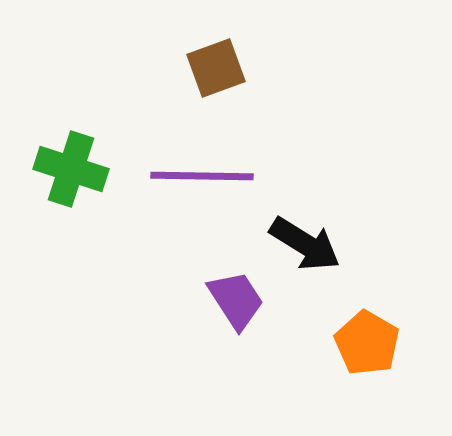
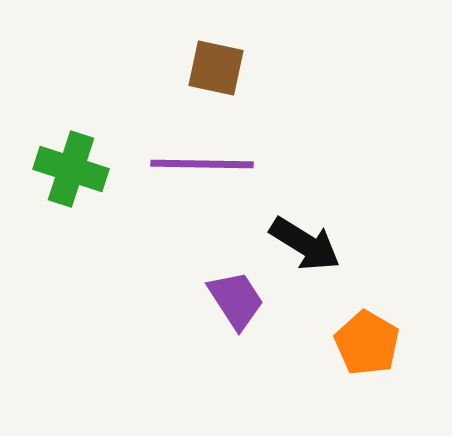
brown square: rotated 32 degrees clockwise
purple line: moved 12 px up
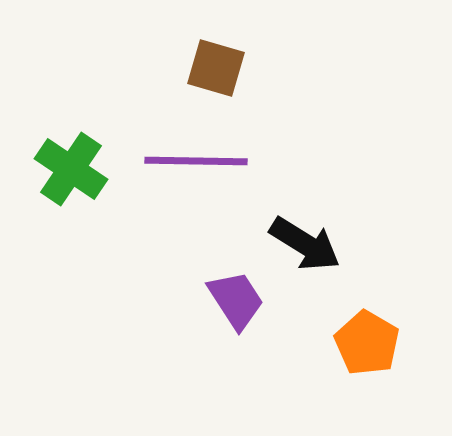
brown square: rotated 4 degrees clockwise
purple line: moved 6 px left, 3 px up
green cross: rotated 16 degrees clockwise
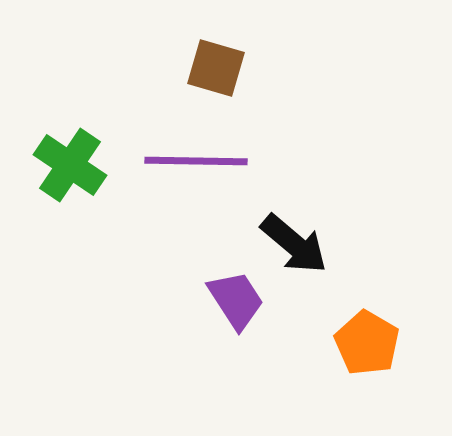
green cross: moved 1 px left, 4 px up
black arrow: moved 11 px left; rotated 8 degrees clockwise
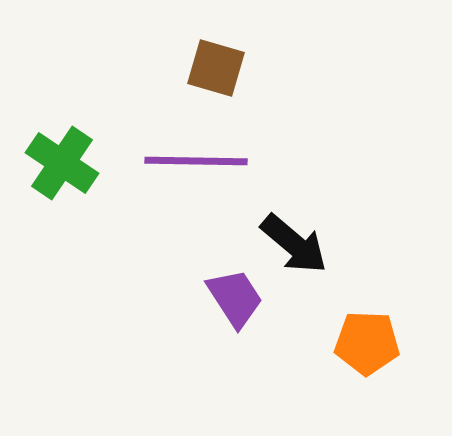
green cross: moved 8 px left, 2 px up
purple trapezoid: moved 1 px left, 2 px up
orange pentagon: rotated 28 degrees counterclockwise
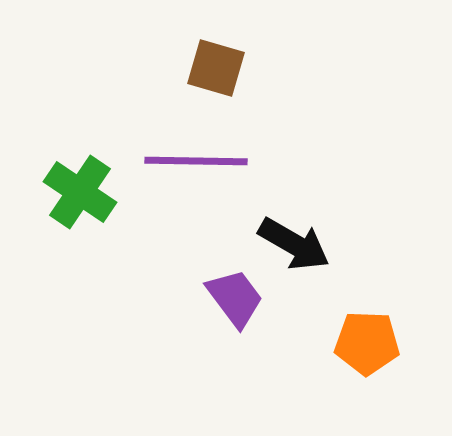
green cross: moved 18 px right, 29 px down
black arrow: rotated 10 degrees counterclockwise
purple trapezoid: rotated 4 degrees counterclockwise
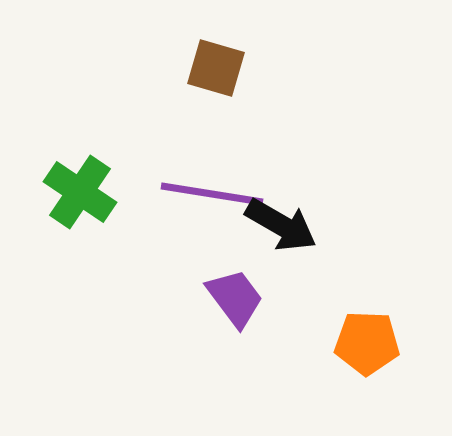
purple line: moved 16 px right, 33 px down; rotated 8 degrees clockwise
black arrow: moved 13 px left, 19 px up
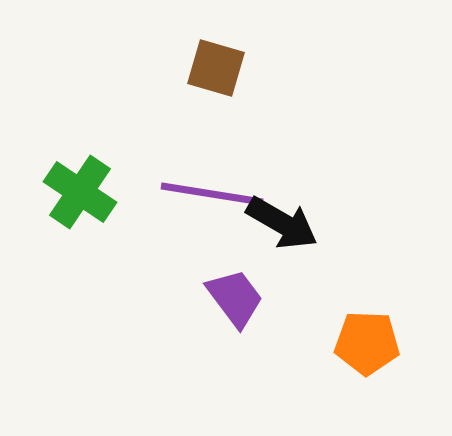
black arrow: moved 1 px right, 2 px up
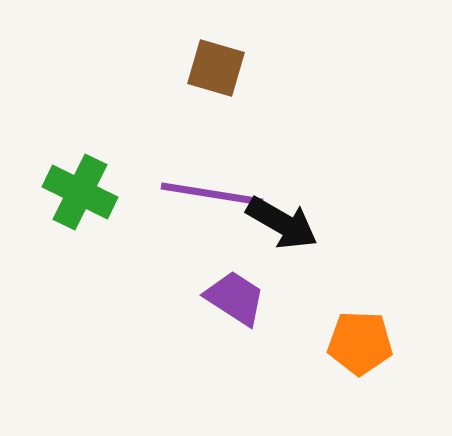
green cross: rotated 8 degrees counterclockwise
purple trapezoid: rotated 20 degrees counterclockwise
orange pentagon: moved 7 px left
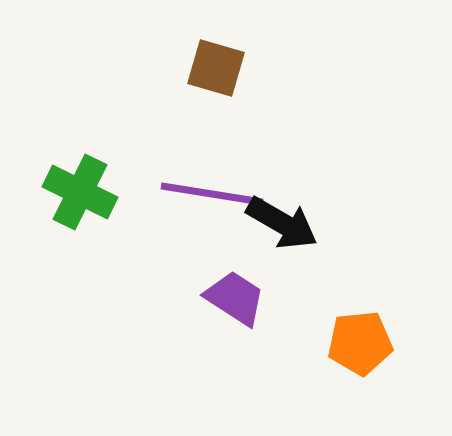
orange pentagon: rotated 8 degrees counterclockwise
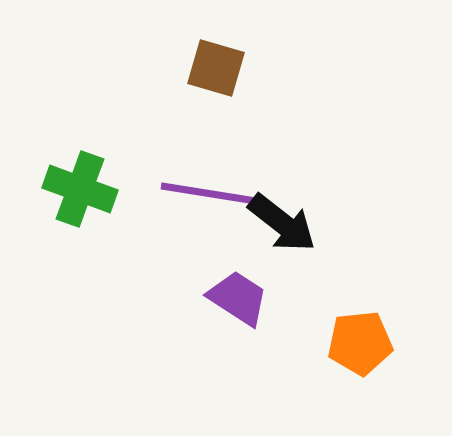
green cross: moved 3 px up; rotated 6 degrees counterclockwise
black arrow: rotated 8 degrees clockwise
purple trapezoid: moved 3 px right
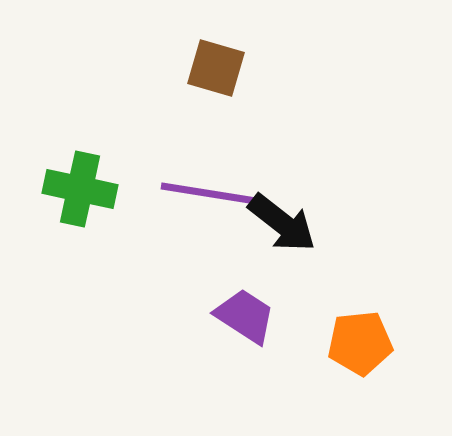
green cross: rotated 8 degrees counterclockwise
purple trapezoid: moved 7 px right, 18 px down
